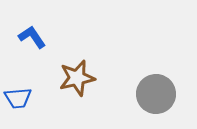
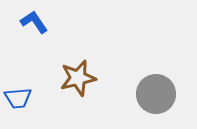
blue L-shape: moved 2 px right, 15 px up
brown star: moved 1 px right
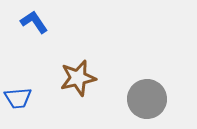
gray circle: moved 9 px left, 5 px down
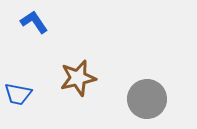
blue trapezoid: moved 4 px up; rotated 16 degrees clockwise
